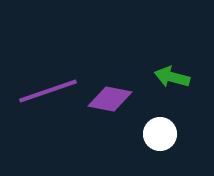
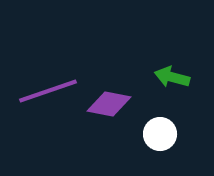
purple diamond: moved 1 px left, 5 px down
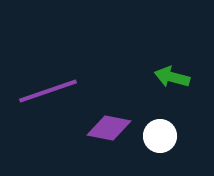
purple diamond: moved 24 px down
white circle: moved 2 px down
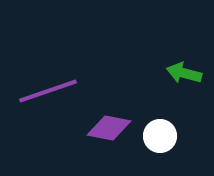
green arrow: moved 12 px right, 4 px up
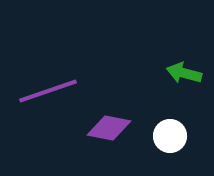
white circle: moved 10 px right
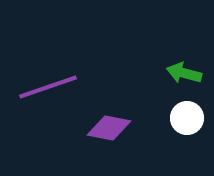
purple line: moved 4 px up
white circle: moved 17 px right, 18 px up
